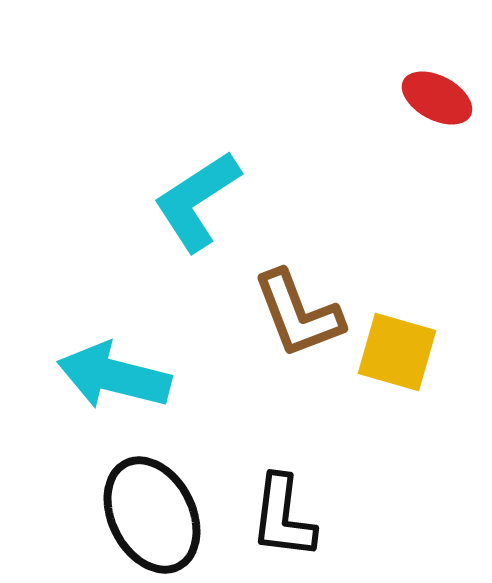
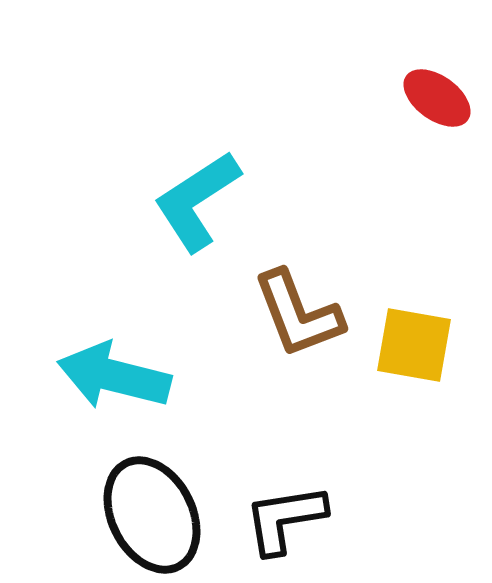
red ellipse: rotated 8 degrees clockwise
yellow square: moved 17 px right, 7 px up; rotated 6 degrees counterclockwise
black L-shape: moved 2 px right, 2 px down; rotated 74 degrees clockwise
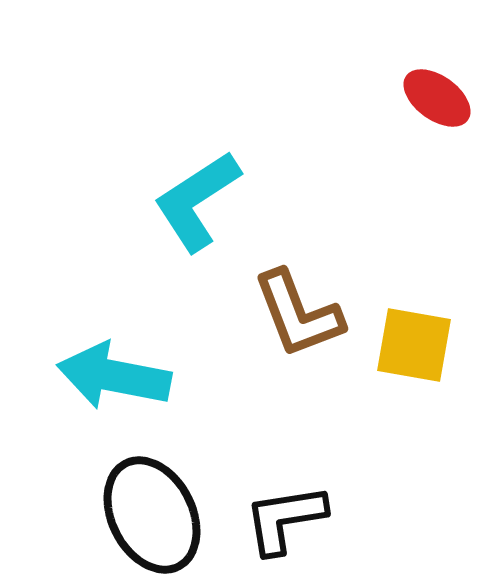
cyan arrow: rotated 3 degrees counterclockwise
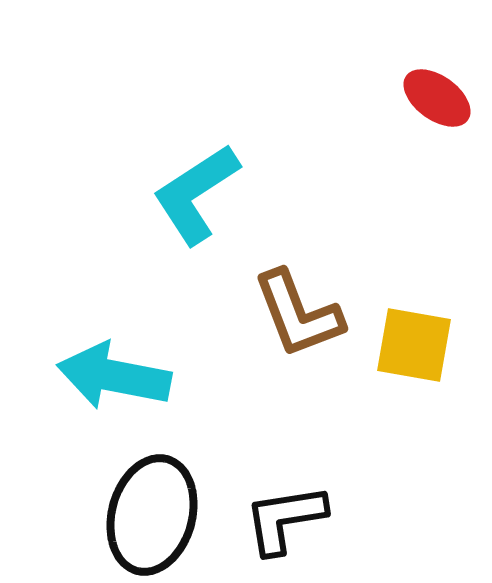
cyan L-shape: moved 1 px left, 7 px up
black ellipse: rotated 42 degrees clockwise
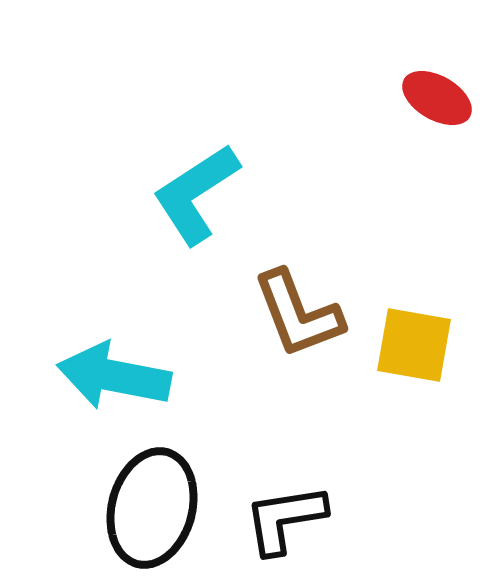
red ellipse: rotated 6 degrees counterclockwise
black ellipse: moved 7 px up
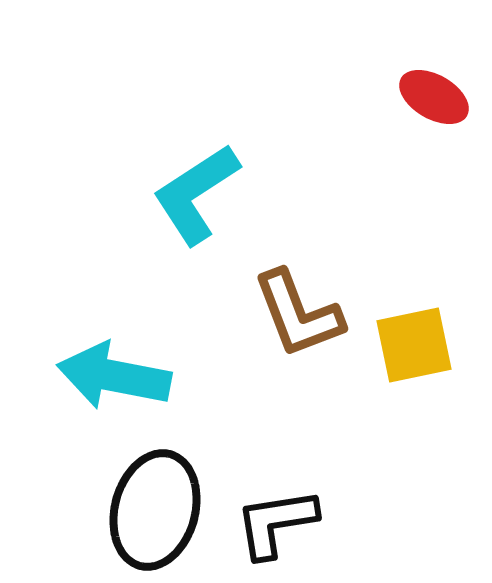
red ellipse: moved 3 px left, 1 px up
yellow square: rotated 22 degrees counterclockwise
black ellipse: moved 3 px right, 2 px down
black L-shape: moved 9 px left, 4 px down
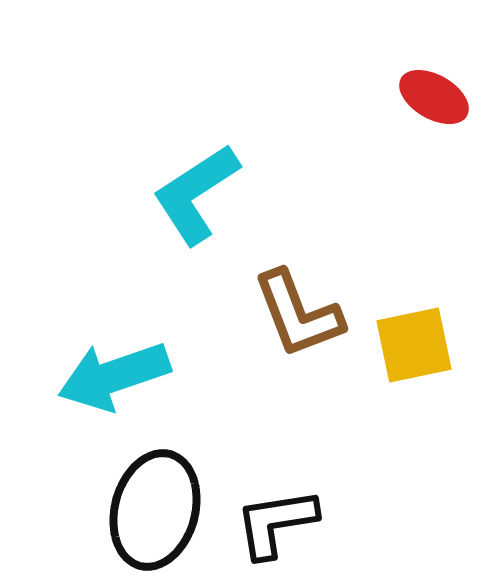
cyan arrow: rotated 30 degrees counterclockwise
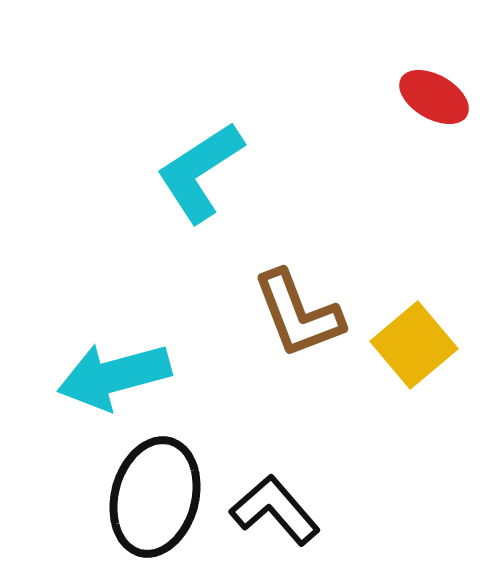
cyan L-shape: moved 4 px right, 22 px up
yellow square: rotated 28 degrees counterclockwise
cyan arrow: rotated 4 degrees clockwise
black ellipse: moved 13 px up
black L-shape: moved 1 px left, 13 px up; rotated 58 degrees clockwise
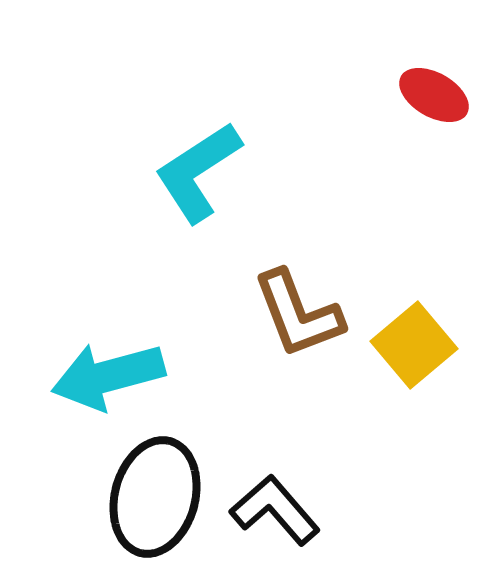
red ellipse: moved 2 px up
cyan L-shape: moved 2 px left
cyan arrow: moved 6 px left
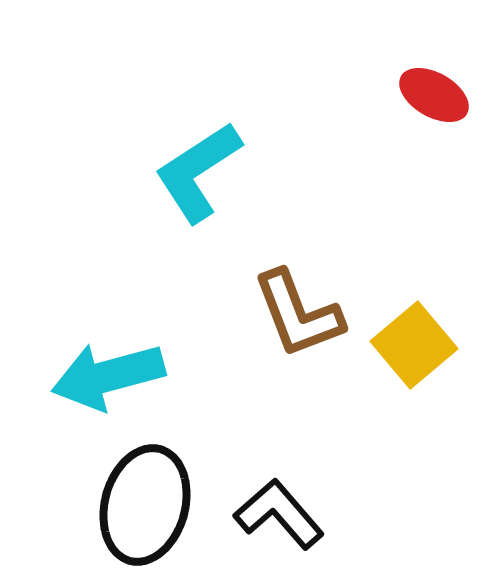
black ellipse: moved 10 px left, 8 px down
black L-shape: moved 4 px right, 4 px down
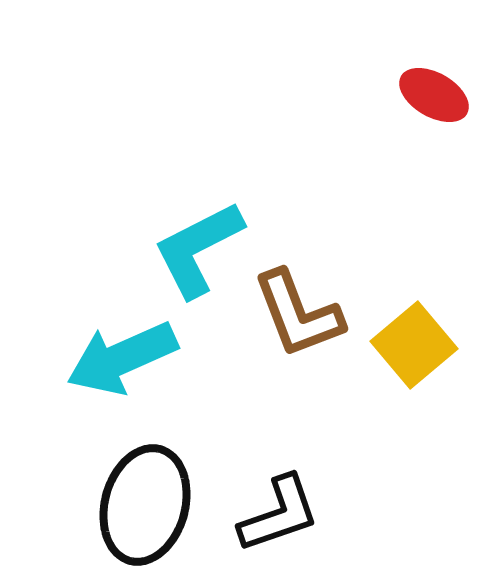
cyan L-shape: moved 77 px down; rotated 6 degrees clockwise
cyan arrow: moved 14 px right, 18 px up; rotated 9 degrees counterclockwise
black L-shape: rotated 112 degrees clockwise
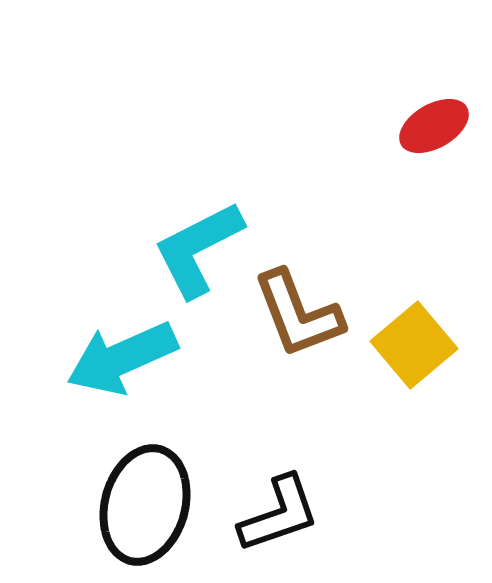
red ellipse: moved 31 px down; rotated 60 degrees counterclockwise
